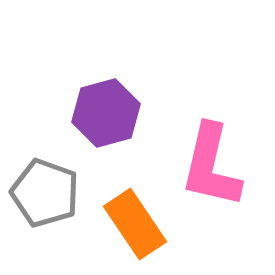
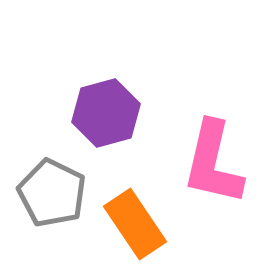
pink L-shape: moved 2 px right, 3 px up
gray pentagon: moved 7 px right; rotated 6 degrees clockwise
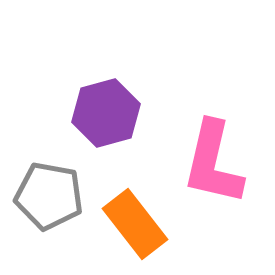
gray pentagon: moved 3 px left, 3 px down; rotated 16 degrees counterclockwise
orange rectangle: rotated 4 degrees counterclockwise
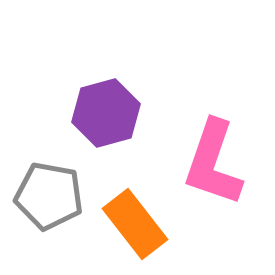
pink L-shape: rotated 6 degrees clockwise
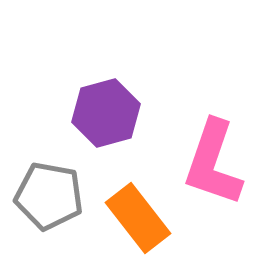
orange rectangle: moved 3 px right, 6 px up
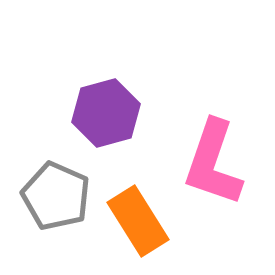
gray pentagon: moved 7 px right; rotated 14 degrees clockwise
orange rectangle: moved 3 px down; rotated 6 degrees clockwise
